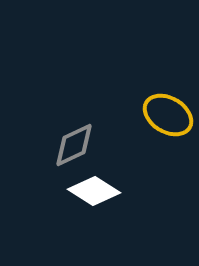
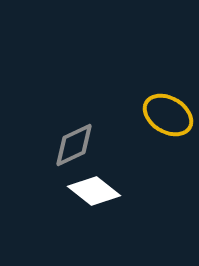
white diamond: rotated 6 degrees clockwise
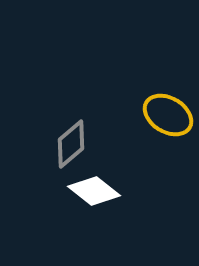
gray diamond: moved 3 px left, 1 px up; rotated 15 degrees counterclockwise
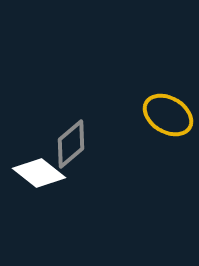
white diamond: moved 55 px left, 18 px up
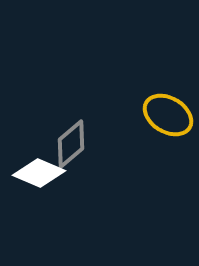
white diamond: rotated 15 degrees counterclockwise
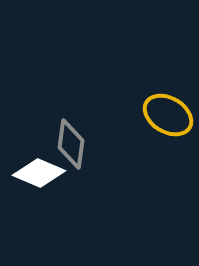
gray diamond: rotated 42 degrees counterclockwise
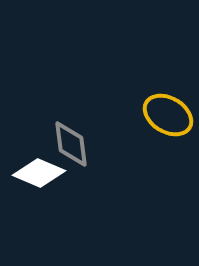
gray diamond: rotated 15 degrees counterclockwise
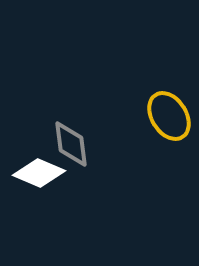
yellow ellipse: moved 1 px right, 1 px down; rotated 27 degrees clockwise
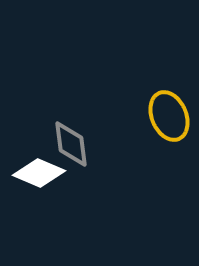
yellow ellipse: rotated 9 degrees clockwise
